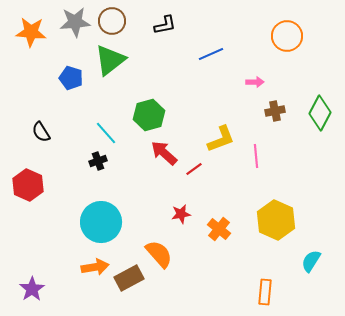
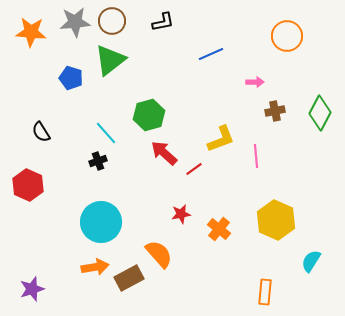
black L-shape: moved 2 px left, 3 px up
purple star: rotated 15 degrees clockwise
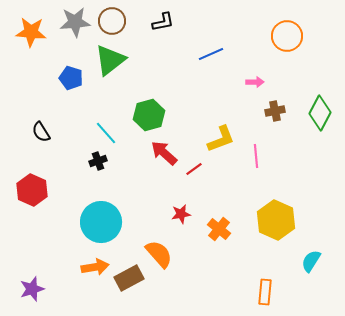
red hexagon: moved 4 px right, 5 px down
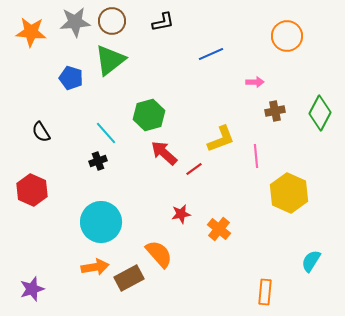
yellow hexagon: moved 13 px right, 27 px up
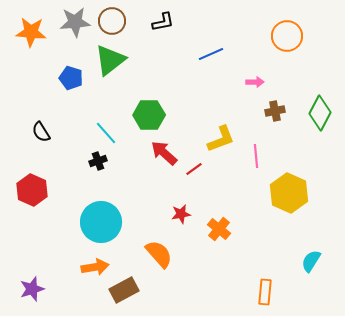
green hexagon: rotated 16 degrees clockwise
brown rectangle: moved 5 px left, 12 px down
